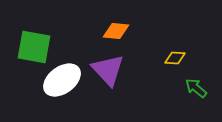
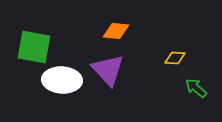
white ellipse: rotated 39 degrees clockwise
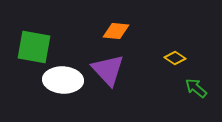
yellow diamond: rotated 30 degrees clockwise
white ellipse: moved 1 px right
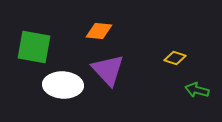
orange diamond: moved 17 px left
yellow diamond: rotated 15 degrees counterclockwise
white ellipse: moved 5 px down
green arrow: moved 1 px right, 2 px down; rotated 25 degrees counterclockwise
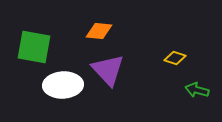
white ellipse: rotated 6 degrees counterclockwise
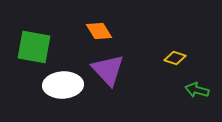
orange diamond: rotated 52 degrees clockwise
